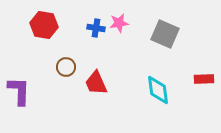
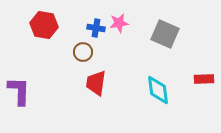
brown circle: moved 17 px right, 15 px up
red trapezoid: rotated 32 degrees clockwise
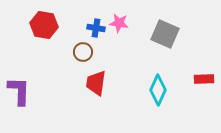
pink star: rotated 18 degrees clockwise
cyan diamond: rotated 32 degrees clockwise
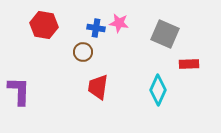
red rectangle: moved 15 px left, 15 px up
red trapezoid: moved 2 px right, 4 px down
